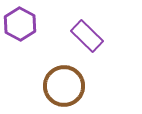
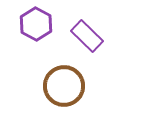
purple hexagon: moved 16 px right
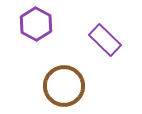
purple rectangle: moved 18 px right, 4 px down
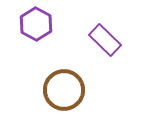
brown circle: moved 4 px down
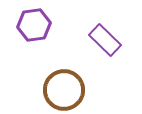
purple hexagon: moved 2 px left, 1 px down; rotated 24 degrees clockwise
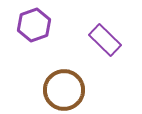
purple hexagon: rotated 12 degrees counterclockwise
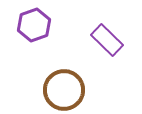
purple rectangle: moved 2 px right
